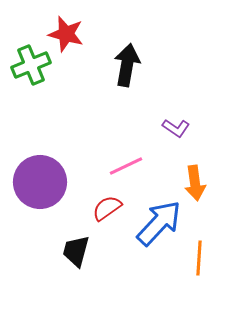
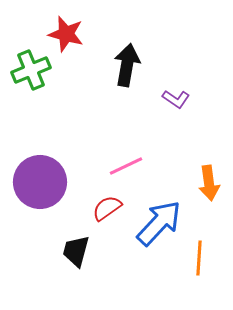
green cross: moved 5 px down
purple L-shape: moved 29 px up
orange arrow: moved 14 px right
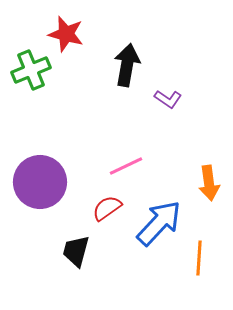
purple L-shape: moved 8 px left
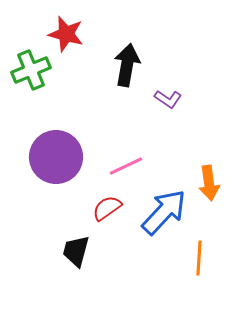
purple circle: moved 16 px right, 25 px up
blue arrow: moved 5 px right, 11 px up
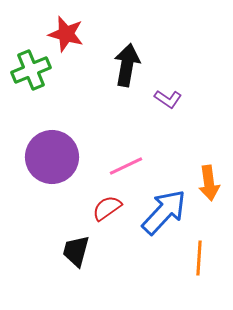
purple circle: moved 4 px left
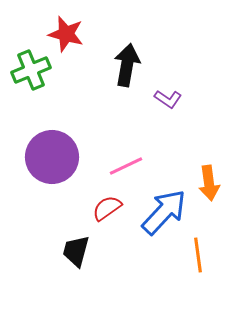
orange line: moved 1 px left, 3 px up; rotated 12 degrees counterclockwise
